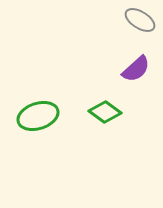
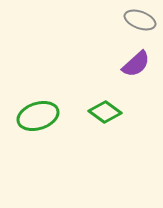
gray ellipse: rotated 12 degrees counterclockwise
purple semicircle: moved 5 px up
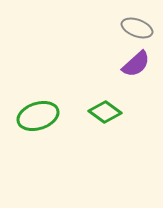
gray ellipse: moved 3 px left, 8 px down
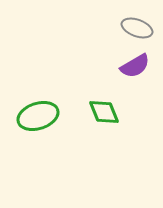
purple semicircle: moved 1 px left, 2 px down; rotated 12 degrees clockwise
green diamond: moved 1 px left; rotated 32 degrees clockwise
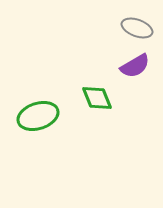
green diamond: moved 7 px left, 14 px up
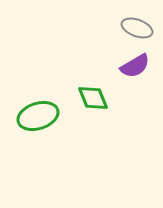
green diamond: moved 4 px left
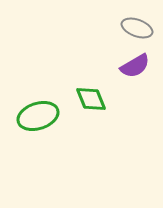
green diamond: moved 2 px left, 1 px down
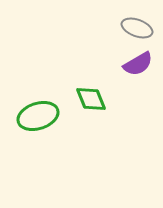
purple semicircle: moved 3 px right, 2 px up
